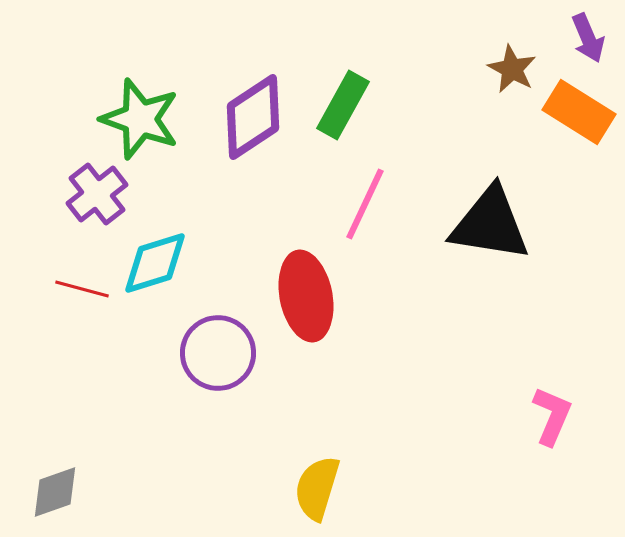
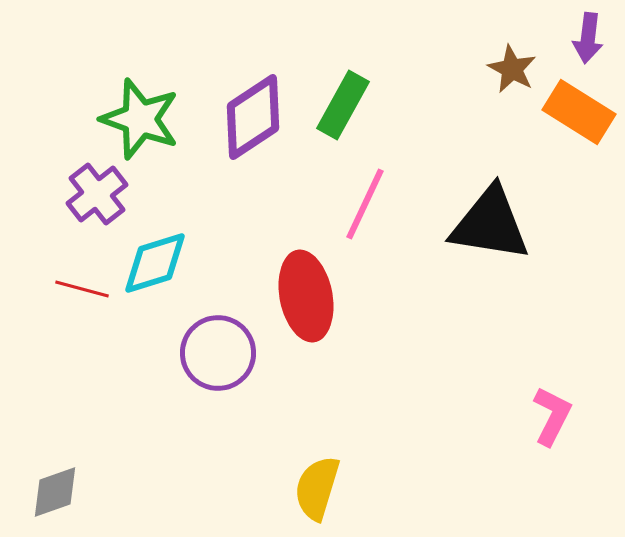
purple arrow: rotated 30 degrees clockwise
pink L-shape: rotated 4 degrees clockwise
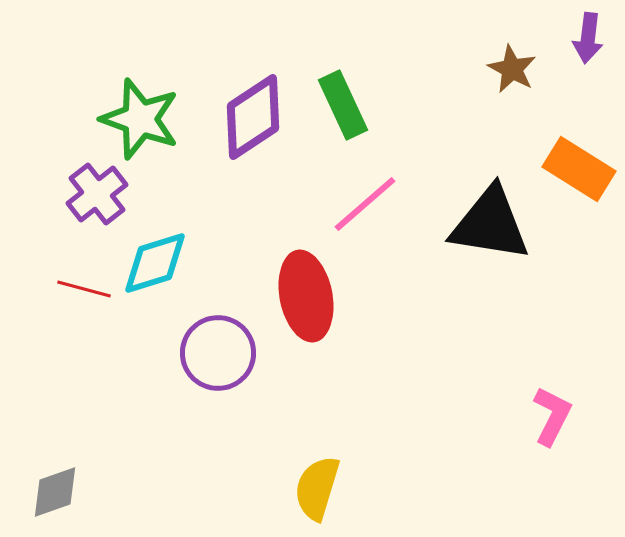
green rectangle: rotated 54 degrees counterclockwise
orange rectangle: moved 57 px down
pink line: rotated 24 degrees clockwise
red line: moved 2 px right
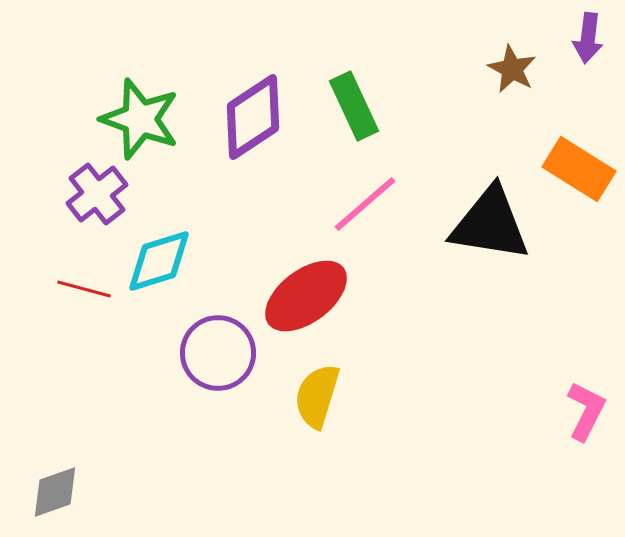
green rectangle: moved 11 px right, 1 px down
cyan diamond: moved 4 px right, 2 px up
red ellipse: rotated 64 degrees clockwise
pink L-shape: moved 34 px right, 5 px up
yellow semicircle: moved 92 px up
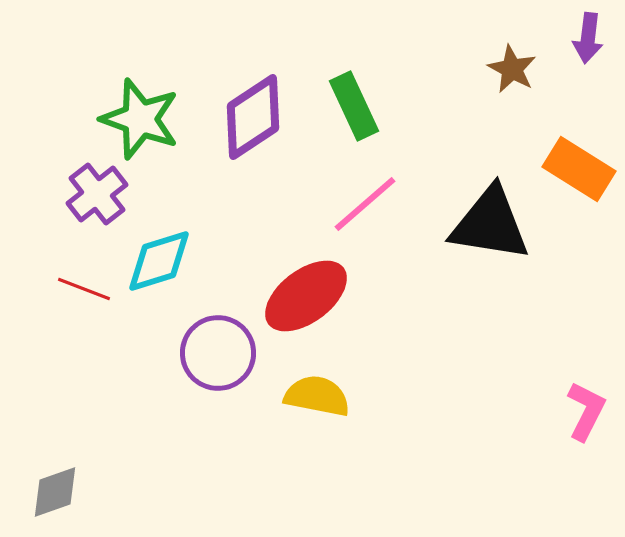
red line: rotated 6 degrees clockwise
yellow semicircle: rotated 84 degrees clockwise
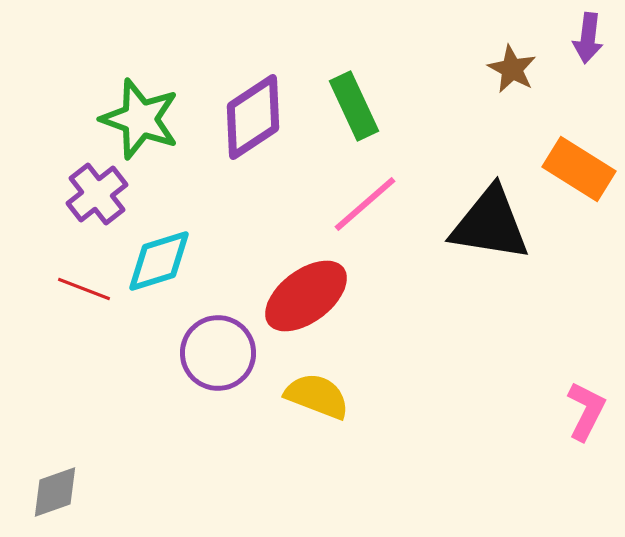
yellow semicircle: rotated 10 degrees clockwise
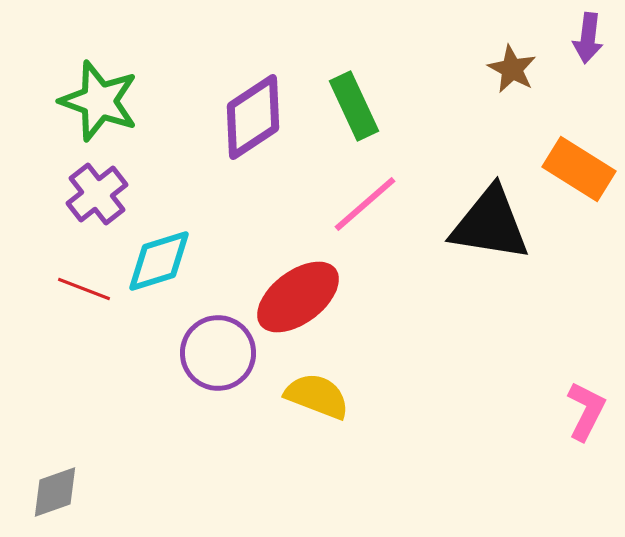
green star: moved 41 px left, 18 px up
red ellipse: moved 8 px left, 1 px down
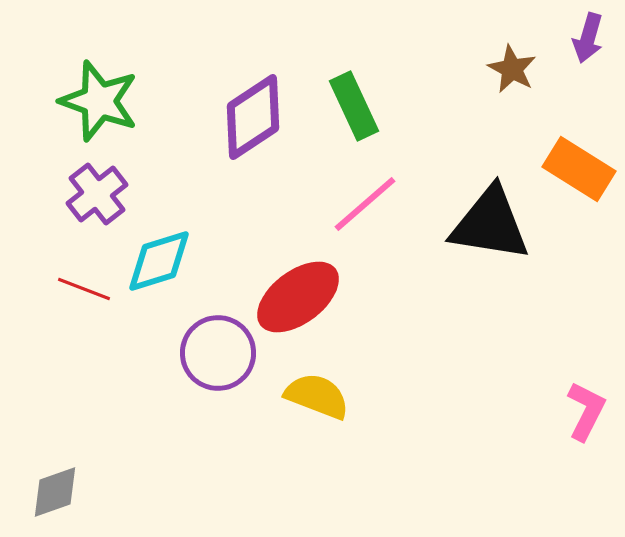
purple arrow: rotated 9 degrees clockwise
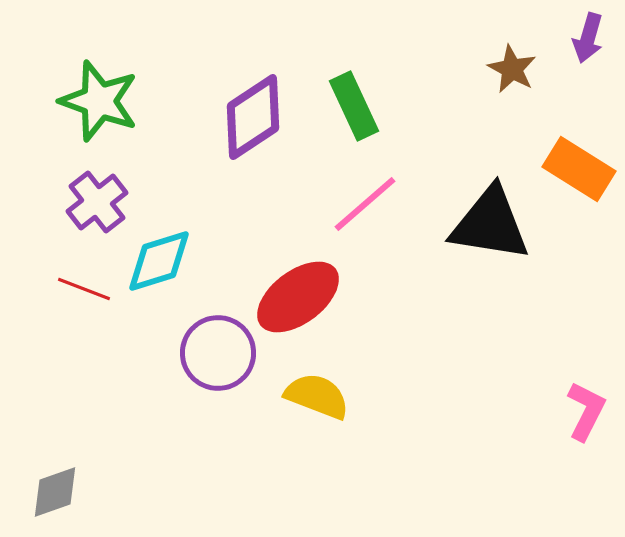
purple cross: moved 8 px down
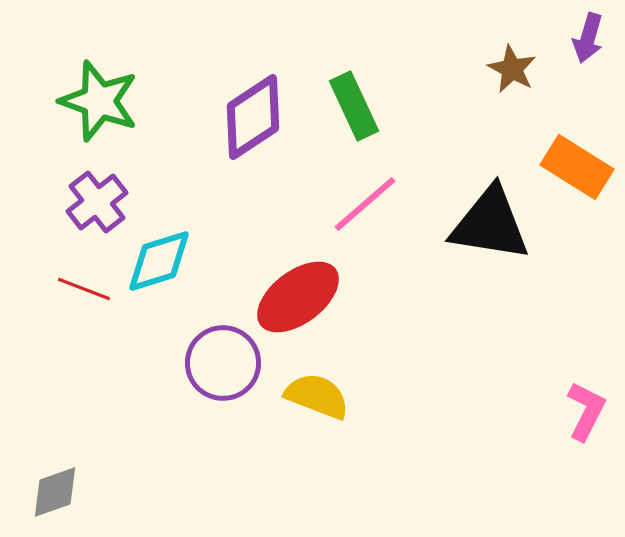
orange rectangle: moved 2 px left, 2 px up
purple circle: moved 5 px right, 10 px down
